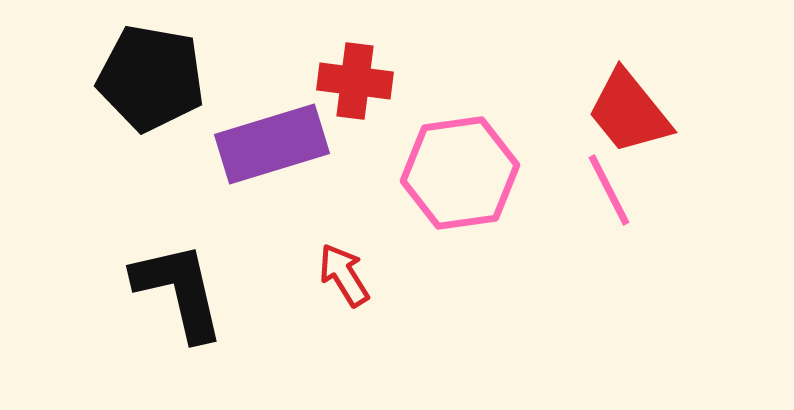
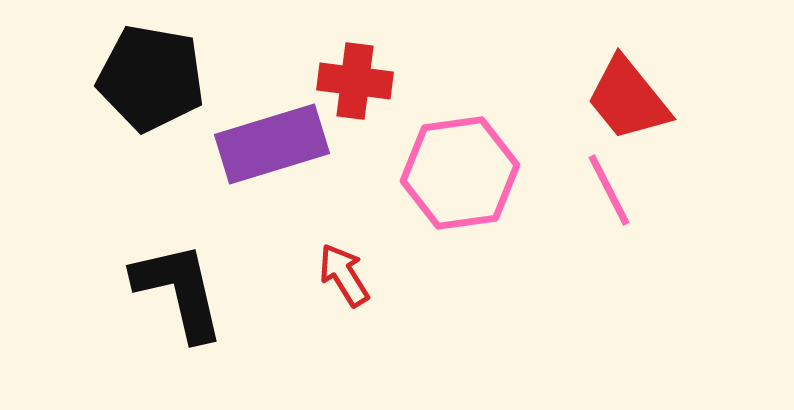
red trapezoid: moved 1 px left, 13 px up
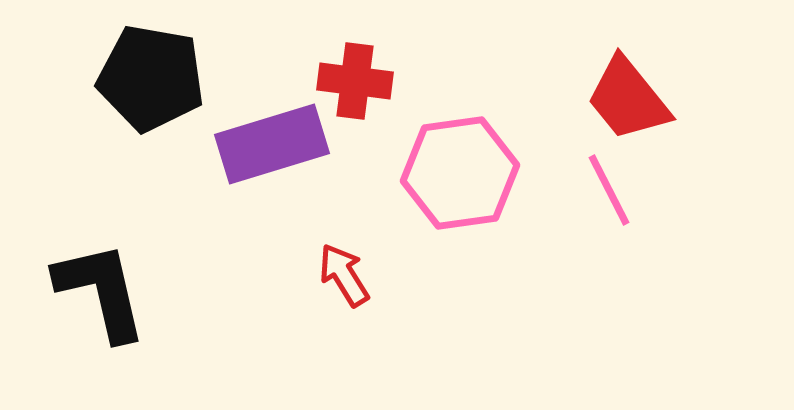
black L-shape: moved 78 px left
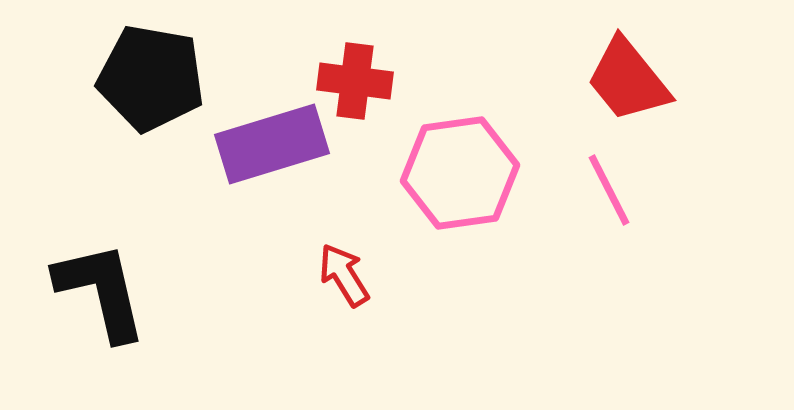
red trapezoid: moved 19 px up
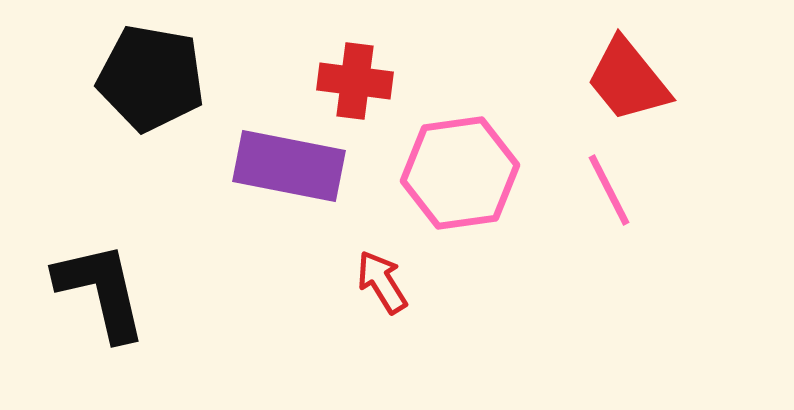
purple rectangle: moved 17 px right, 22 px down; rotated 28 degrees clockwise
red arrow: moved 38 px right, 7 px down
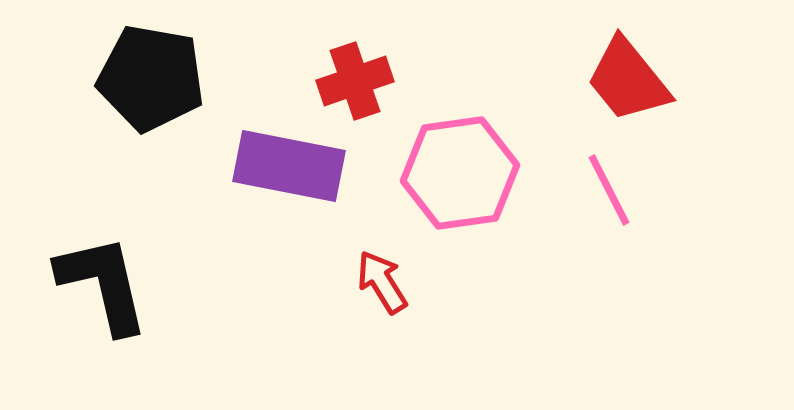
red cross: rotated 26 degrees counterclockwise
black L-shape: moved 2 px right, 7 px up
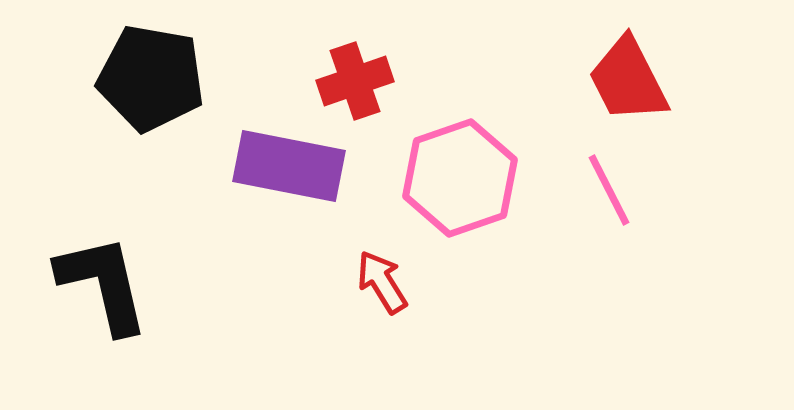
red trapezoid: rotated 12 degrees clockwise
pink hexagon: moved 5 px down; rotated 11 degrees counterclockwise
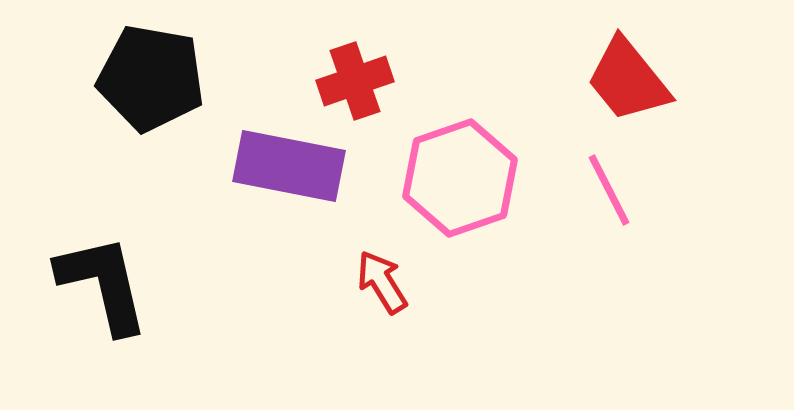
red trapezoid: rotated 12 degrees counterclockwise
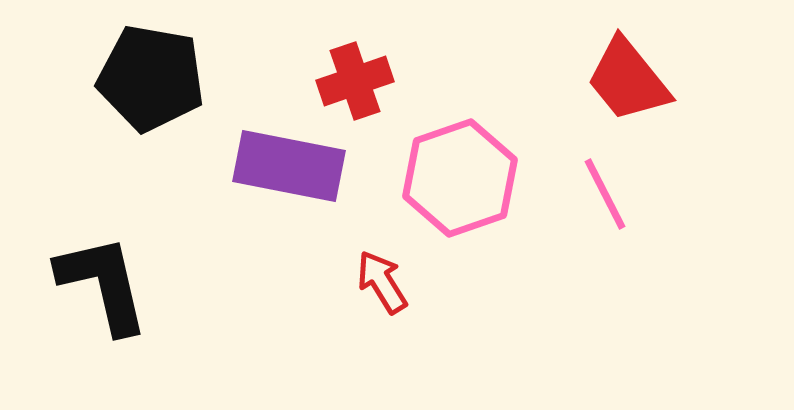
pink line: moved 4 px left, 4 px down
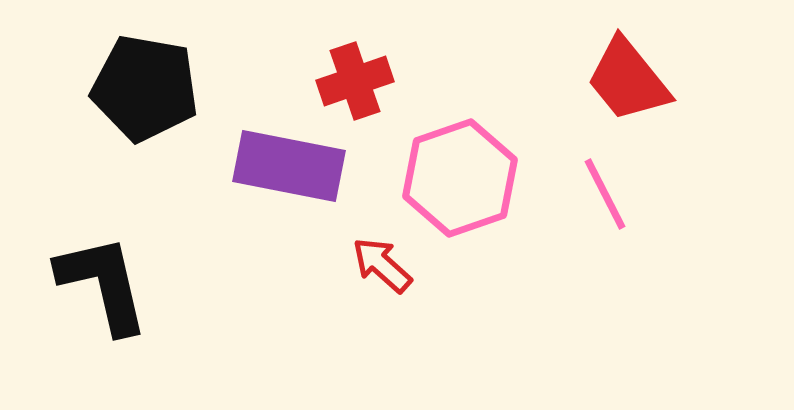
black pentagon: moved 6 px left, 10 px down
red arrow: moved 17 px up; rotated 16 degrees counterclockwise
